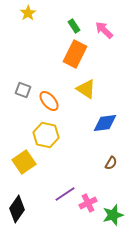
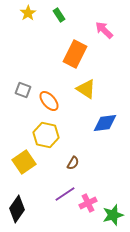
green rectangle: moved 15 px left, 11 px up
brown semicircle: moved 38 px left
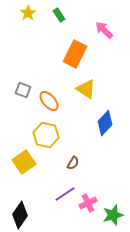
blue diamond: rotated 40 degrees counterclockwise
black diamond: moved 3 px right, 6 px down
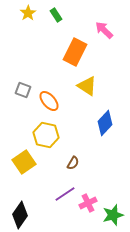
green rectangle: moved 3 px left
orange rectangle: moved 2 px up
yellow triangle: moved 1 px right, 3 px up
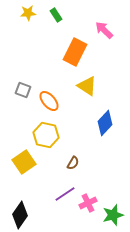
yellow star: rotated 28 degrees clockwise
